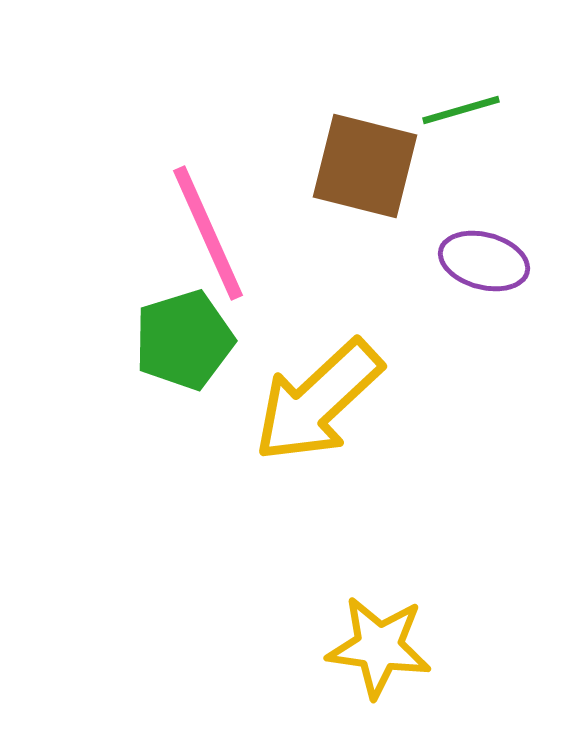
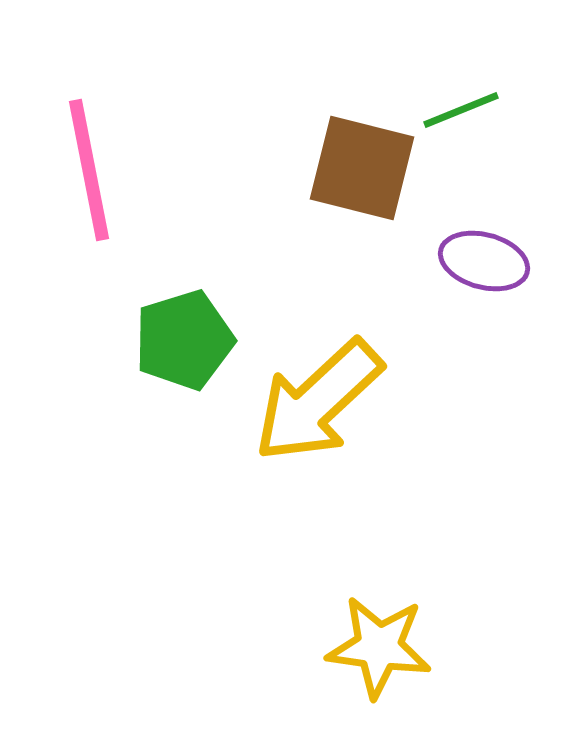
green line: rotated 6 degrees counterclockwise
brown square: moved 3 px left, 2 px down
pink line: moved 119 px left, 63 px up; rotated 13 degrees clockwise
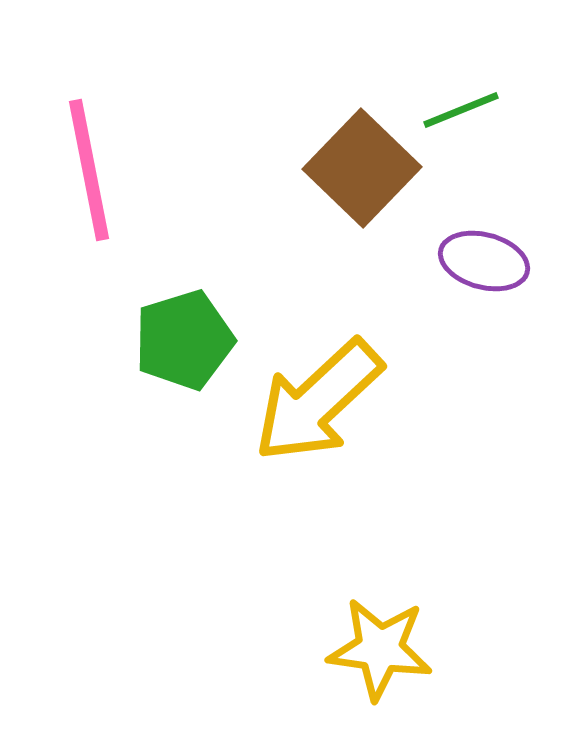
brown square: rotated 30 degrees clockwise
yellow star: moved 1 px right, 2 px down
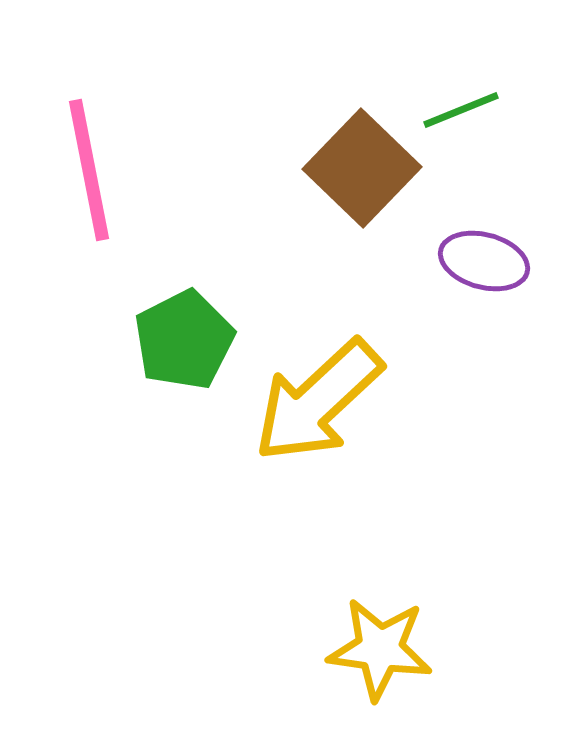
green pentagon: rotated 10 degrees counterclockwise
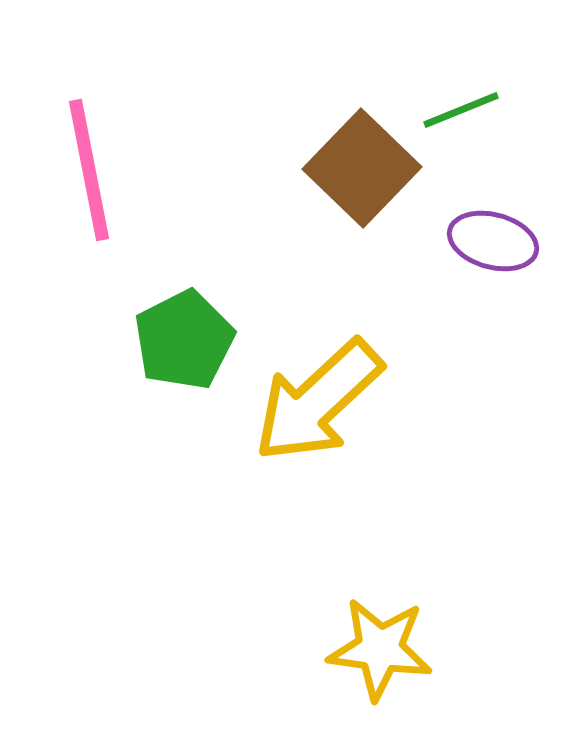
purple ellipse: moved 9 px right, 20 px up
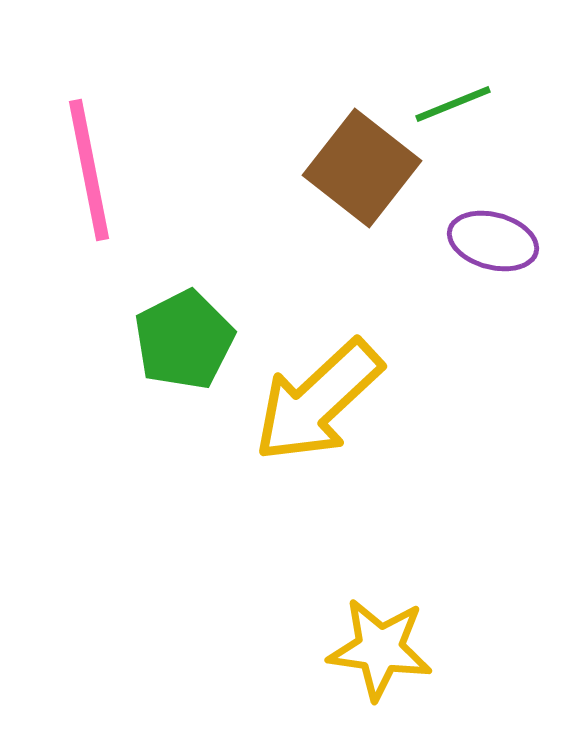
green line: moved 8 px left, 6 px up
brown square: rotated 6 degrees counterclockwise
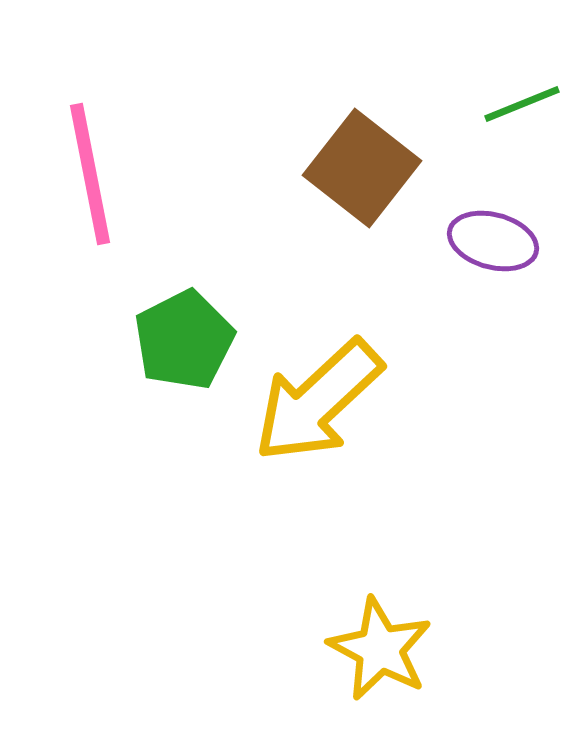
green line: moved 69 px right
pink line: moved 1 px right, 4 px down
yellow star: rotated 20 degrees clockwise
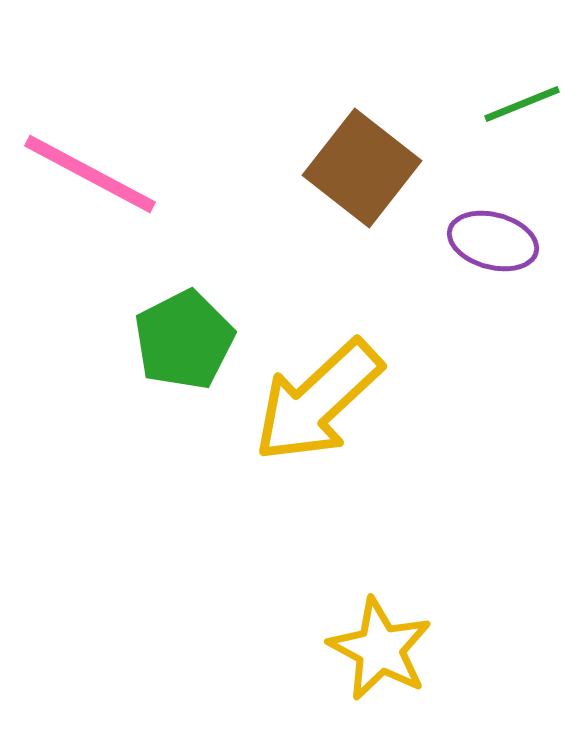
pink line: rotated 51 degrees counterclockwise
